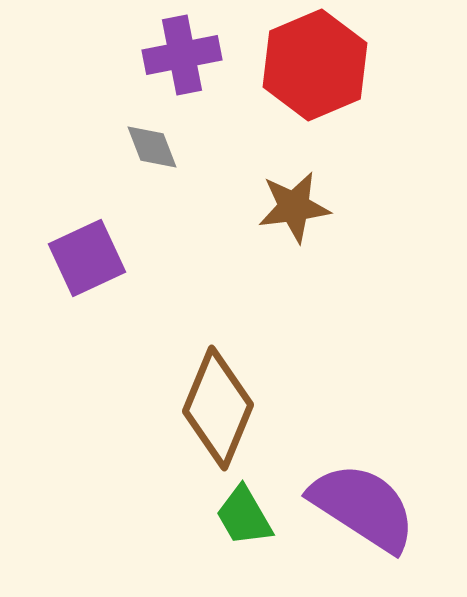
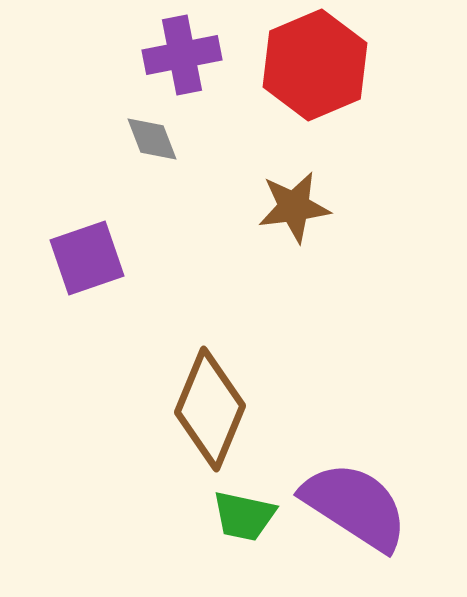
gray diamond: moved 8 px up
purple square: rotated 6 degrees clockwise
brown diamond: moved 8 px left, 1 px down
purple semicircle: moved 8 px left, 1 px up
green trapezoid: rotated 48 degrees counterclockwise
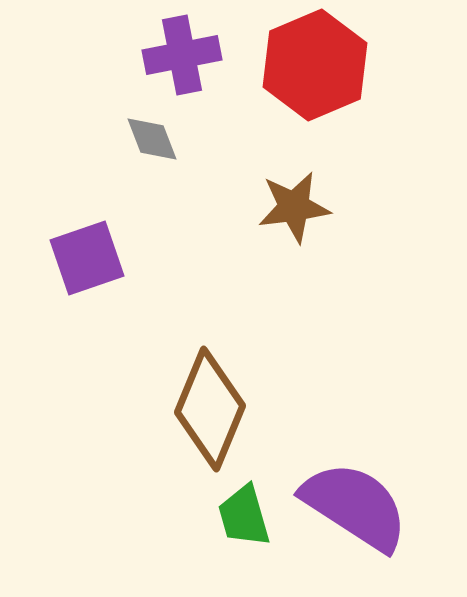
green trapezoid: rotated 62 degrees clockwise
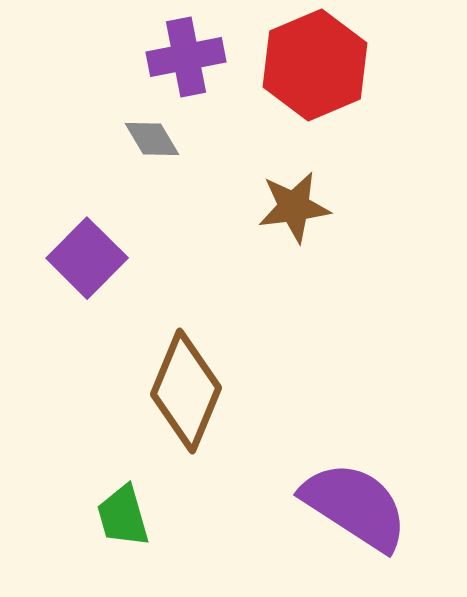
purple cross: moved 4 px right, 2 px down
gray diamond: rotated 10 degrees counterclockwise
purple square: rotated 26 degrees counterclockwise
brown diamond: moved 24 px left, 18 px up
green trapezoid: moved 121 px left
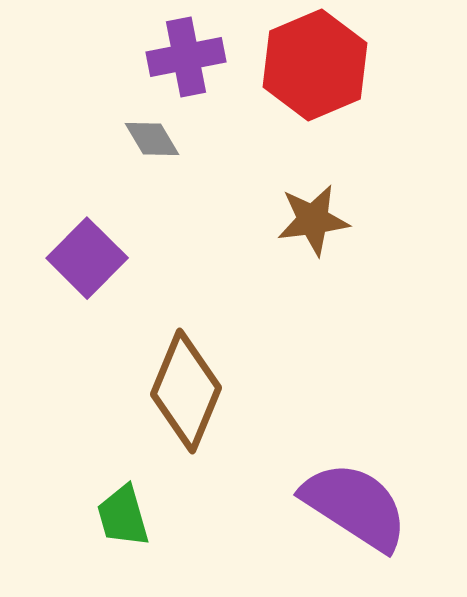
brown star: moved 19 px right, 13 px down
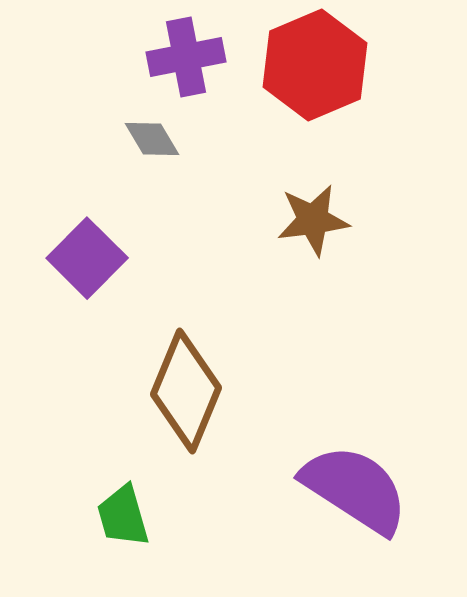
purple semicircle: moved 17 px up
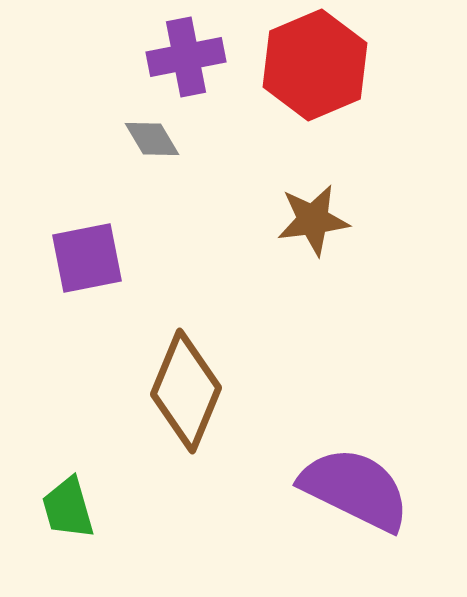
purple square: rotated 34 degrees clockwise
purple semicircle: rotated 7 degrees counterclockwise
green trapezoid: moved 55 px left, 8 px up
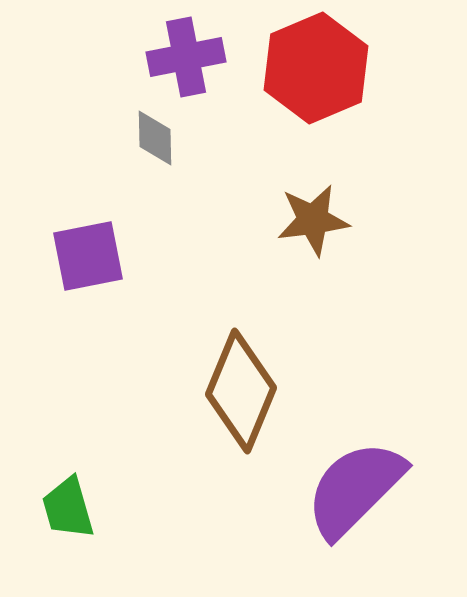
red hexagon: moved 1 px right, 3 px down
gray diamond: moved 3 px right, 1 px up; rotated 30 degrees clockwise
purple square: moved 1 px right, 2 px up
brown diamond: moved 55 px right
purple semicircle: rotated 71 degrees counterclockwise
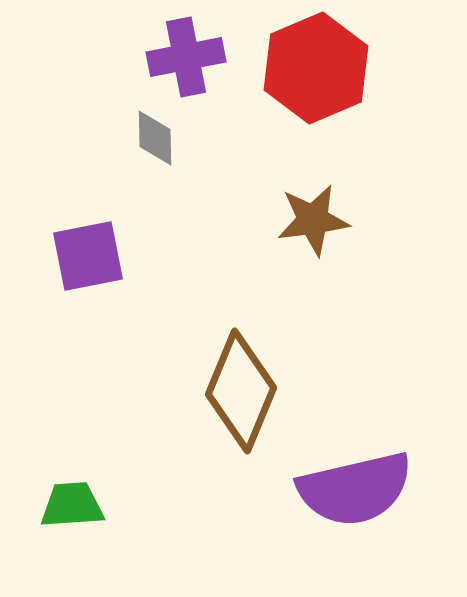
purple semicircle: rotated 148 degrees counterclockwise
green trapezoid: moved 4 px right, 3 px up; rotated 102 degrees clockwise
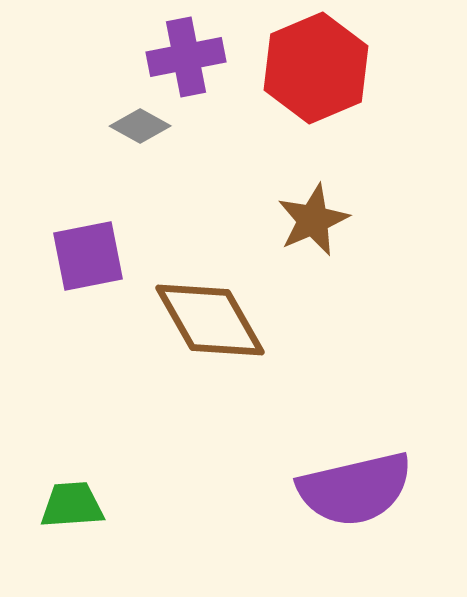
gray diamond: moved 15 px left, 12 px up; rotated 60 degrees counterclockwise
brown star: rotated 16 degrees counterclockwise
brown diamond: moved 31 px left, 71 px up; rotated 52 degrees counterclockwise
